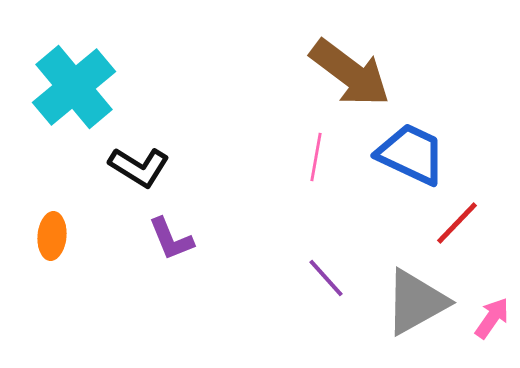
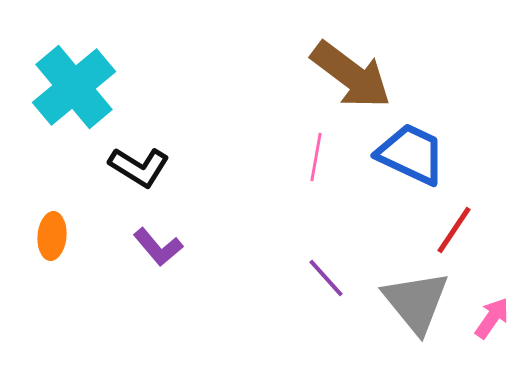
brown arrow: moved 1 px right, 2 px down
red line: moved 3 px left, 7 px down; rotated 10 degrees counterclockwise
purple L-shape: moved 13 px left, 8 px down; rotated 18 degrees counterclockwise
gray triangle: rotated 40 degrees counterclockwise
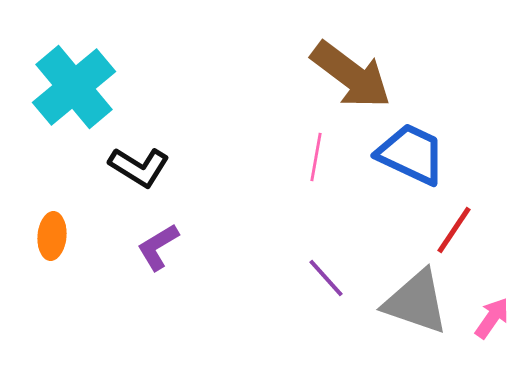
purple L-shape: rotated 99 degrees clockwise
gray triangle: rotated 32 degrees counterclockwise
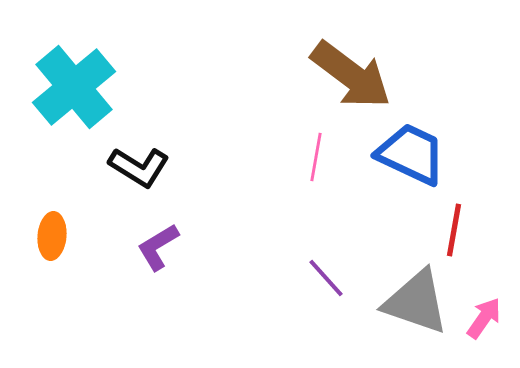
red line: rotated 24 degrees counterclockwise
pink arrow: moved 8 px left
